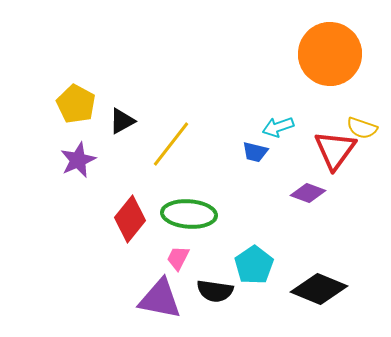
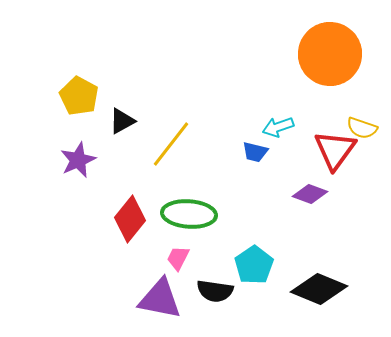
yellow pentagon: moved 3 px right, 8 px up
purple diamond: moved 2 px right, 1 px down
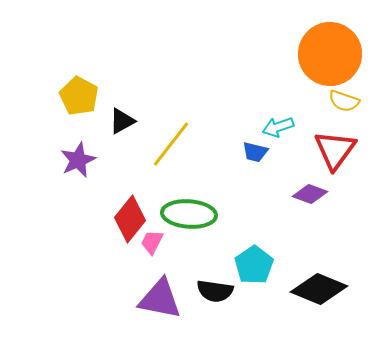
yellow semicircle: moved 18 px left, 27 px up
pink trapezoid: moved 26 px left, 16 px up
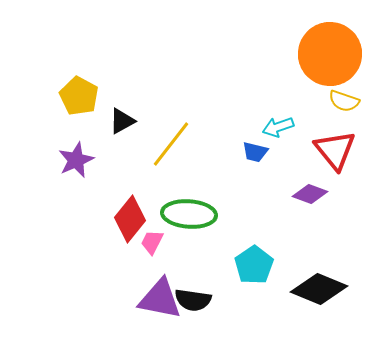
red triangle: rotated 15 degrees counterclockwise
purple star: moved 2 px left
black semicircle: moved 22 px left, 9 px down
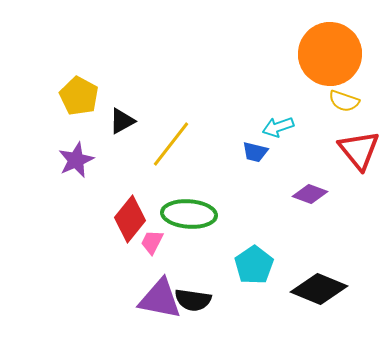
red triangle: moved 24 px right
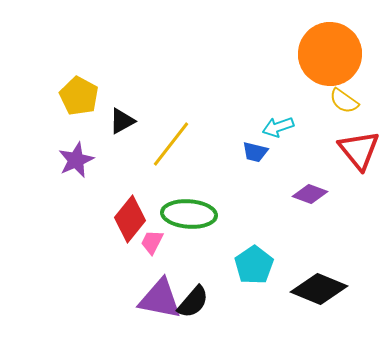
yellow semicircle: rotated 16 degrees clockwise
black semicircle: moved 2 px down; rotated 57 degrees counterclockwise
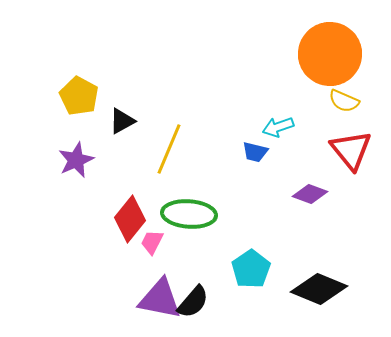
yellow semicircle: rotated 12 degrees counterclockwise
yellow line: moved 2 px left, 5 px down; rotated 15 degrees counterclockwise
red triangle: moved 8 px left
cyan pentagon: moved 3 px left, 4 px down
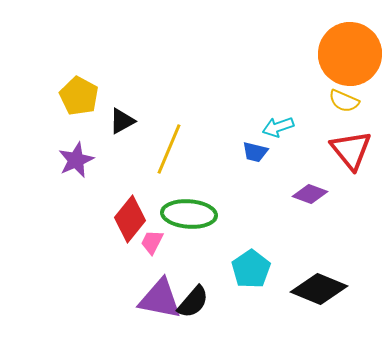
orange circle: moved 20 px right
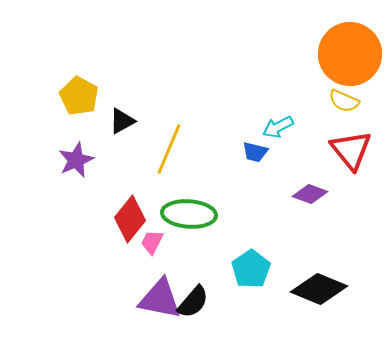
cyan arrow: rotated 8 degrees counterclockwise
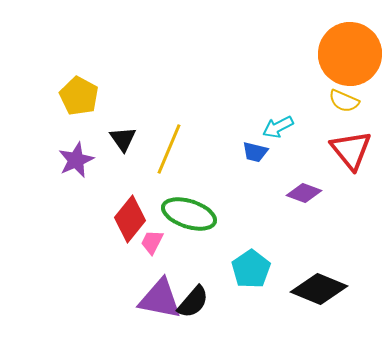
black triangle: moved 1 px right, 18 px down; rotated 36 degrees counterclockwise
purple diamond: moved 6 px left, 1 px up
green ellipse: rotated 14 degrees clockwise
